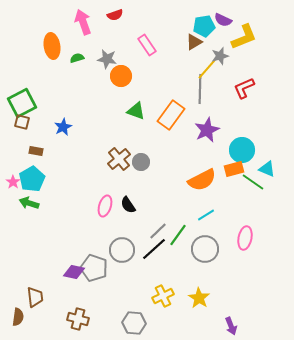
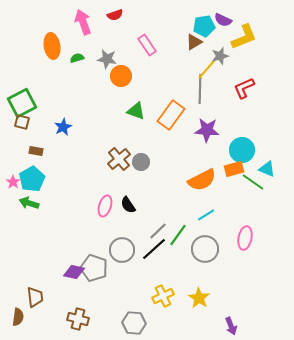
purple star at (207, 130): rotated 30 degrees clockwise
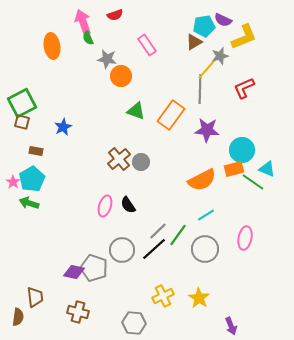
green semicircle at (77, 58): moved 11 px right, 20 px up; rotated 96 degrees counterclockwise
brown cross at (78, 319): moved 7 px up
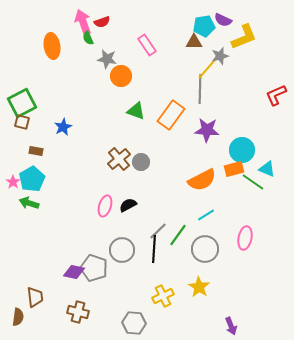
red semicircle at (115, 15): moved 13 px left, 7 px down
brown triangle at (194, 42): rotated 30 degrees clockwise
red L-shape at (244, 88): moved 32 px right, 7 px down
black semicircle at (128, 205): rotated 96 degrees clockwise
black line at (154, 249): rotated 44 degrees counterclockwise
yellow star at (199, 298): moved 11 px up
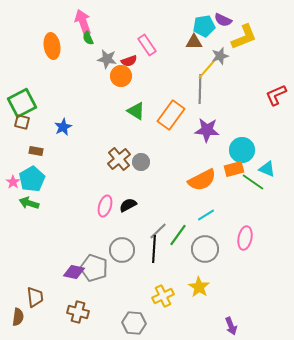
red semicircle at (102, 22): moved 27 px right, 39 px down
green triangle at (136, 111): rotated 12 degrees clockwise
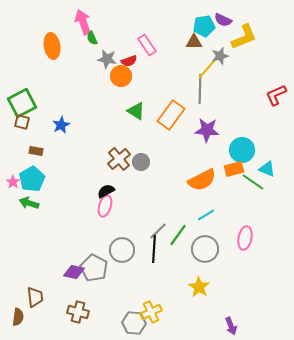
green semicircle at (88, 38): moved 4 px right
blue star at (63, 127): moved 2 px left, 2 px up
black semicircle at (128, 205): moved 22 px left, 14 px up
gray pentagon at (94, 268): rotated 8 degrees clockwise
yellow cross at (163, 296): moved 12 px left, 16 px down
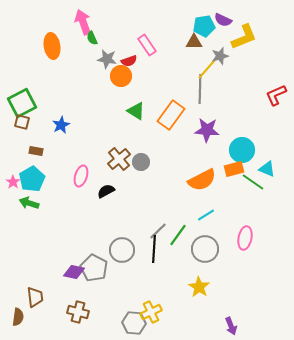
pink ellipse at (105, 206): moved 24 px left, 30 px up
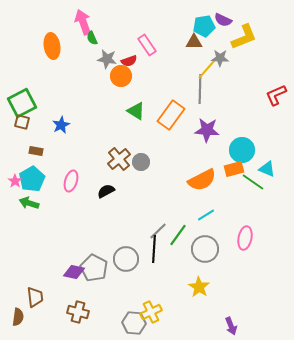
gray star at (220, 56): moved 2 px down; rotated 18 degrees clockwise
pink ellipse at (81, 176): moved 10 px left, 5 px down
pink star at (13, 182): moved 2 px right, 1 px up
gray circle at (122, 250): moved 4 px right, 9 px down
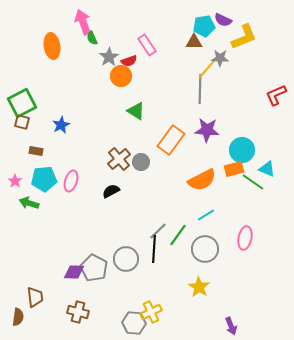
gray star at (107, 59): moved 2 px right, 2 px up; rotated 30 degrees clockwise
orange rectangle at (171, 115): moved 25 px down
cyan pentagon at (32, 179): moved 12 px right; rotated 25 degrees clockwise
black semicircle at (106, 191): moved 5 px right
purple diamond at (74, 272): rotated 10 degrees counterclockwise
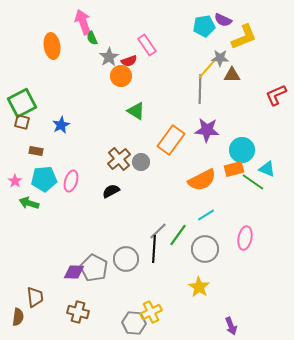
brown triangle at (194, 42): moved 38 px right, 33 px down
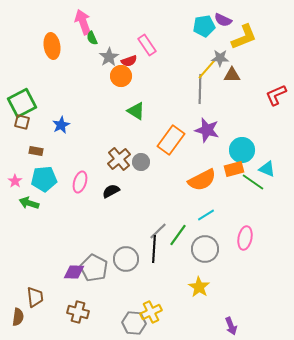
purple star at (207, 130): rotated 10 degrees clockwise
pink ellipse at (71, 181): moved 9 px right, 1 px down
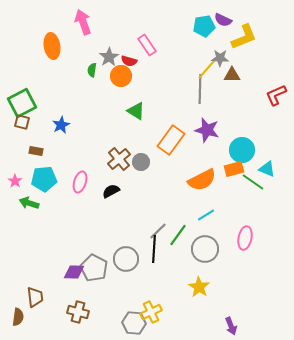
green semicircle at (92, 38): moved 32 px down; rotated 32 degrees clockwise
red semicircle at (129, 61): rotated 35 degrees clockwise
